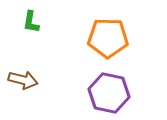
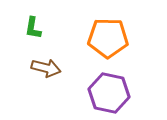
green L-shape: moved 2 px right, 6 px down
brown arrow: moved 23 px right, 12 px up
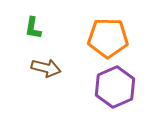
purple hexagon: moved 6 px right, 6 px up; rotated 24 degrees clockwise
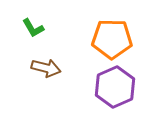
green L-shape: rotated 40 degrees counterclockwise
orange pentagon: moved 4 px right, 1 px down
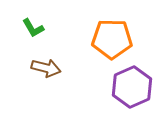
purple hexagon: moved 17 px right
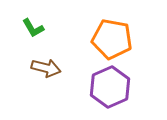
orange pentagon: rotated 9 degrees clockwise
purple hexagon: moved 22 px left
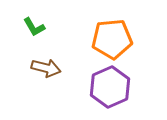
green L-shape: moved 1 px right, 1 px up
orange pentagon: rotated 15 degrees counterclockwise
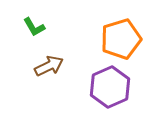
orange pentagon: moved 9 px right; rotated 12 degrees counterclockwise
brown arrow: moved 3 px right, 2 px up; rotated 40 degrees counterclockwise
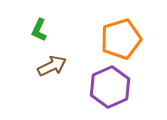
green L-shape: moved 5 px right, 3 px down; rotated 55 degrees clockwise
brown arrow: moved 3 px right
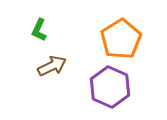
orange pentagon: rotated 15 degrees counterclockwise
purple hexagon: rotated 12 degrees counterclockwise
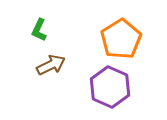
brown arrow: moved 1 px left, 1 px up
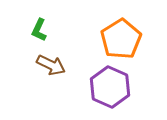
brown arrow: rotated 52 degrees clockwise
